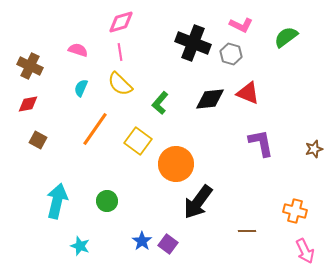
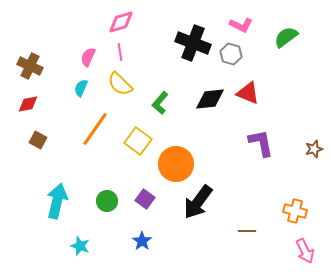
pink semicircle: moved 10 px right, 7 px down; rotated 84 degrees counterclockwise
purple square: moved 23 px left, 45 px up
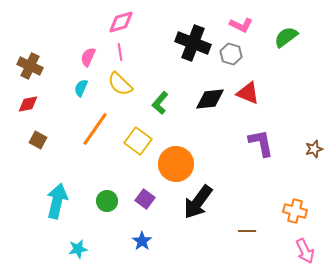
cyan star: moved 2 px left, 3 px down; rotated 30 degrees counterclockwise
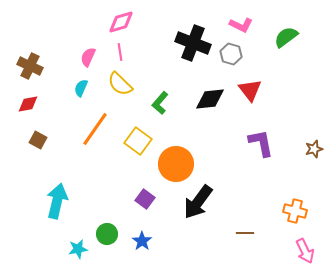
red triangle: moved 2 px right, 3 px up; rotated 30 degrees clockwise
green circle: moved 33 px down
brown line: moved 2 px left, 2 px down
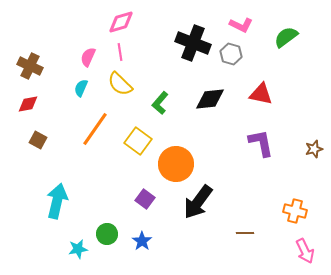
red triangle: moved 11 px right, 4 px down; rotated 40 degrees counterclockwise
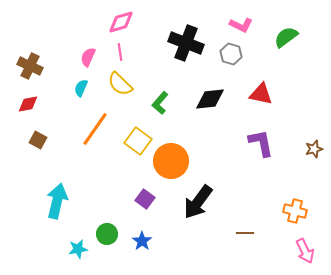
black cross: moved 7 px left
orange circle: moved 5 px left, 3 px up
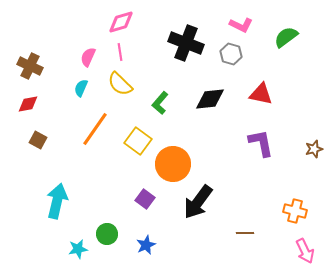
orange circle: moved 2 px right, 3 px down
blue star: moved 4 px right, 4 px down; rotated 12 degrees clockwise
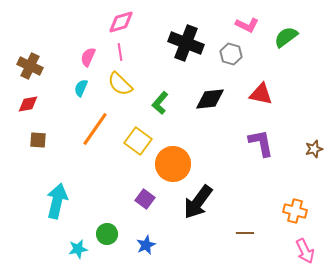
pink L-shape: moved 6 px right
brown square: rotated 24 degrees counterclockwise
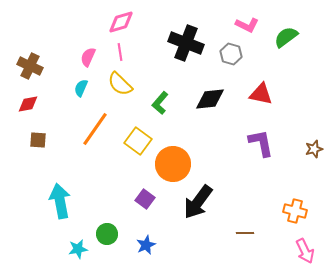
cyan arrow: moved 3 px right; rotated 24 degrees counterclockwise
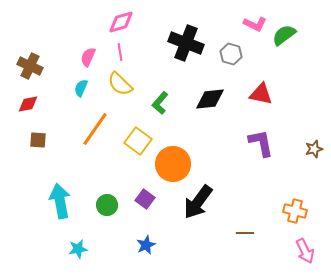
pink L-shape: moved 8 px right, 1 px up
green semicircle: moved 2 px left, 2 px up
green circle: moved 29 px up
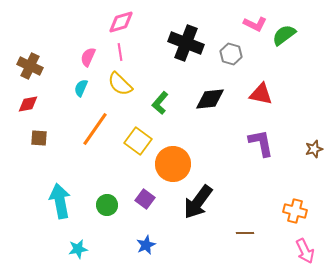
brown square: moved 1 px right, 2 px up
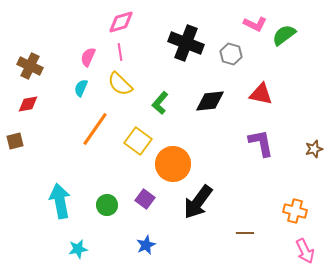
black diamond: moved 2 px down
brown square: moved 24 px left, 3 px down; rotated 18 degrees counterclockwise
